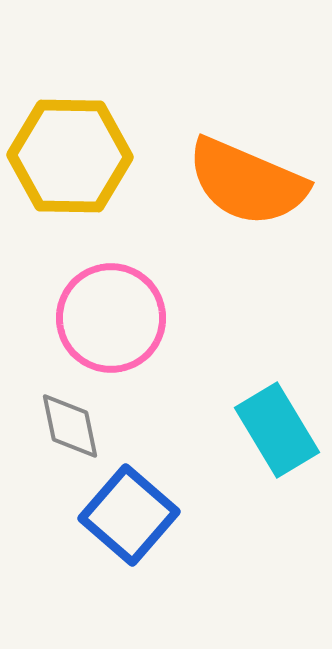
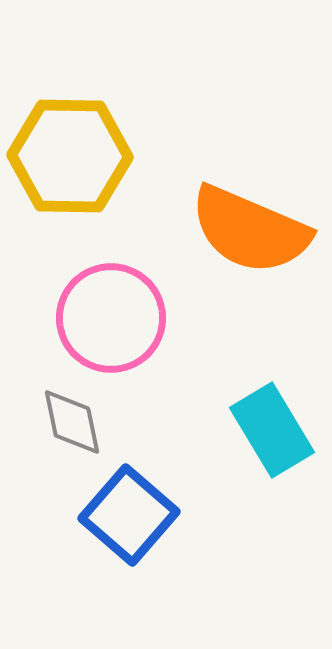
orange semicircle: moved 3 px right, 48 px down
gray diamond: moved 2 px right, 4 px up
cyan rectangle: moved 5 px left
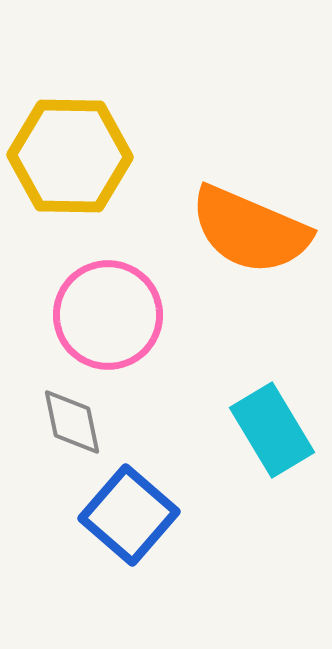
pink circle: moved 3 px left, 3 px up
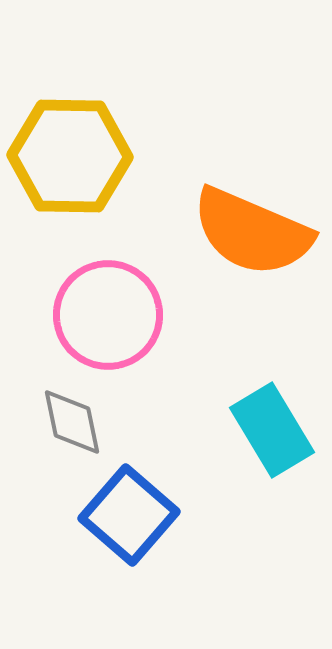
orange semicircle: moved 2 px right, 2 px down
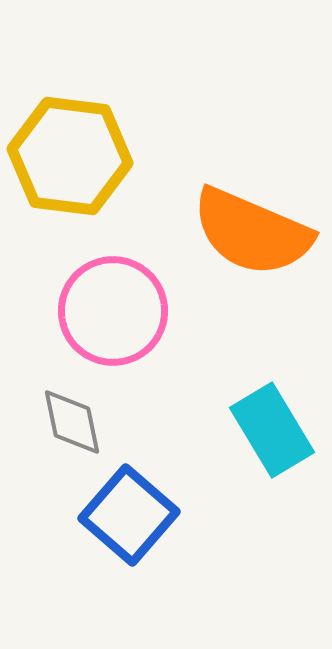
yellow hexagon: rotated 6 degrees clockwise
pink circle: moved 5 px right, 4 px up
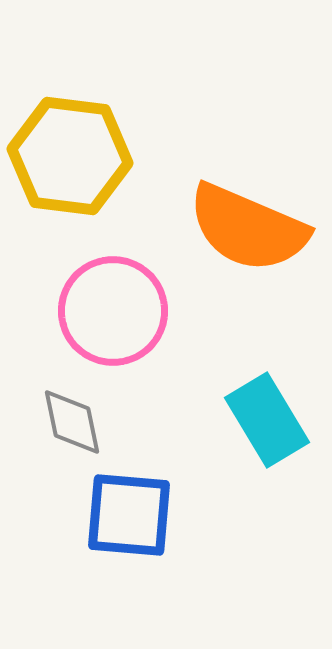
orange semicircle: moved 4 px left, 4 px up
cyan rectangle: moved 5 px left, 10 px up
blue square: rotated 36 degrees counterclockwise
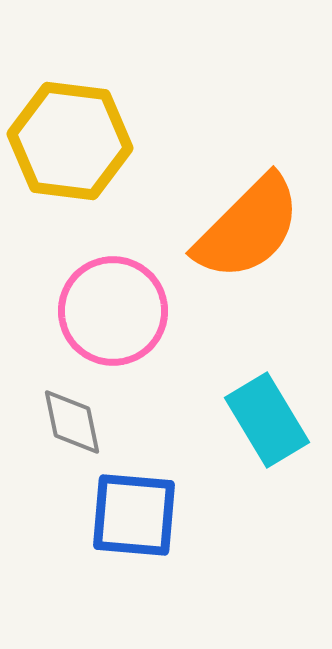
yellow hexagon: moved 15 px up
orange semicircle: rotated 68 degrees counterclockwise
blue square: moved 5 px right
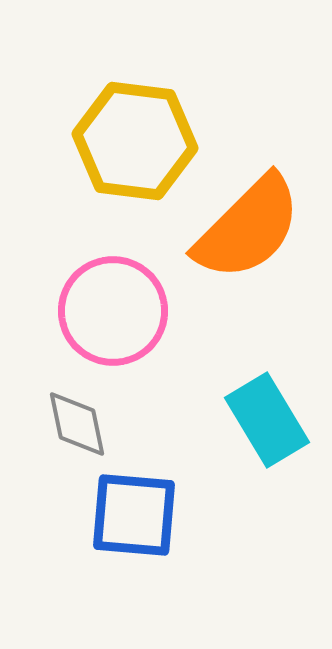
yellow hexagon: moved 65 px right
gray diamond: moved 5 px right, 2 px down
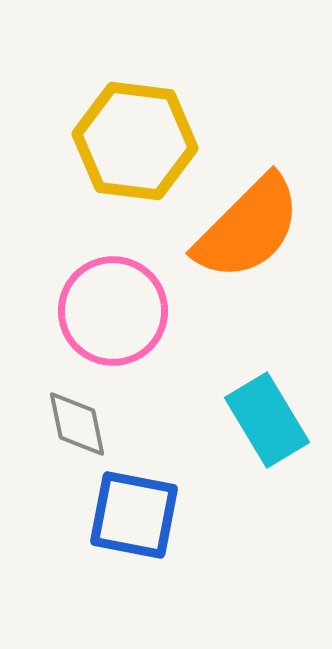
blue square: rotated 6 degrees clockwise
